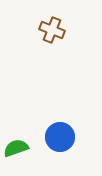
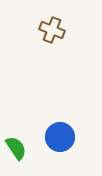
green semicircle: rotated 75 degrees clockwise
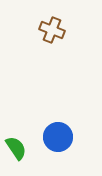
blue circle: moved 2 px left
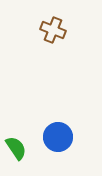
brown cross: moved 1 px right
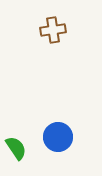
brown cross: rotated 30 degrees counterclockwise
